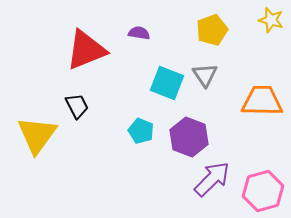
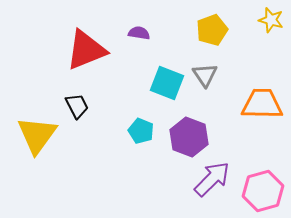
orange trapezoid: moved 3 px down
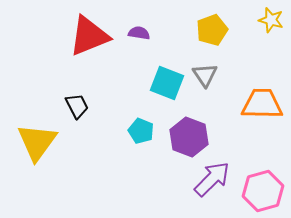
red triangle: moved 3 px right, 14 px up
yellow triangle: moved 7 px down
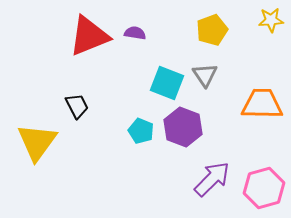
yellow star: rotated 20 degrees counterclockwise
purple semicircle: moved 4 px left
purple hexagon: moved 6 px left, 10 px up
pink hexagon: moved 1 px right, 3 px up
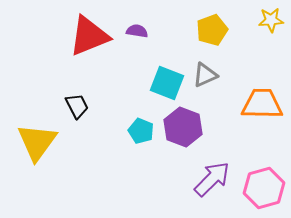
purple semicircle: moved 2 px right, 2 px up
gray triangle: rotated 40 degrees clockwise
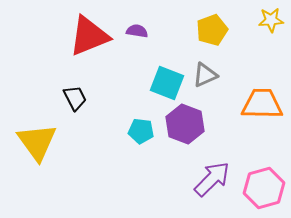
black trapezoid: moved 2 px left, 8 px up
purple hexagon: moved 2 px right, 3 px up
cyan pentagon: rotated 15 degrees counterclockwise
yellow triangle: rotated 12 degrees counterclockwise
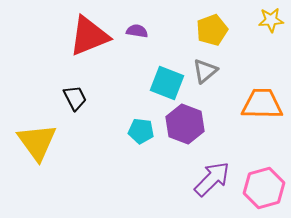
gray triangle: moved 4 px up; rotated 16 degrees counterclockwise
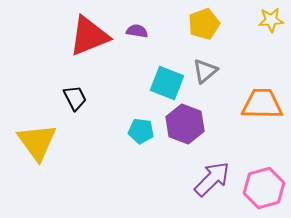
yellow pentagon: moved 8 px left, 6 px up
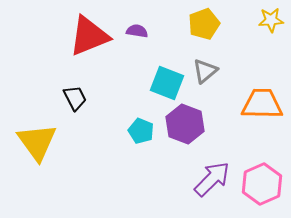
cyan pentagon: rotated 15 degrees clockwise
pink hexagon: moved 2 px left, 4 px up; rotated 9 degrees counterclockwise
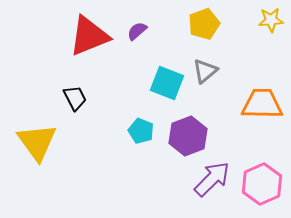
purple semicircle: rotated 50 degrees counterclockwise
purple hexagon: moved 3 px right, 12 px down; rotated 18 degrees clockwise
